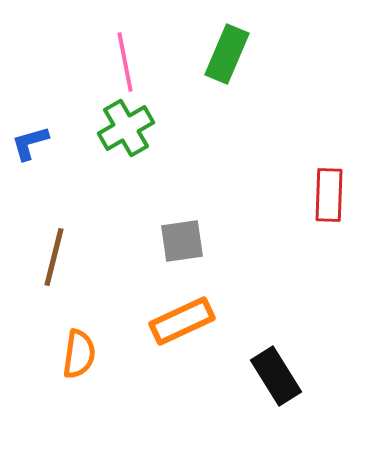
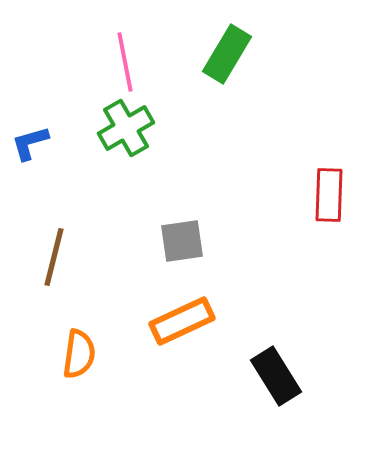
green rectangle: rotated 8 degrees clockwise
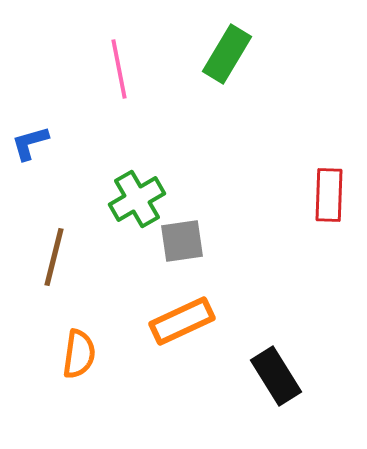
pink line: moved 6 px left, 7 px down
green cross: moved 11 px right, 71 px down
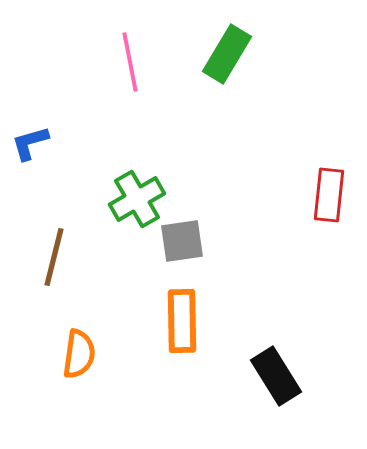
pink line: moved 11 px right, 7 px up
red rectangle: rotated 4 degrees clockwise
orange rectangle: rotated 66 degrees counterclockwise
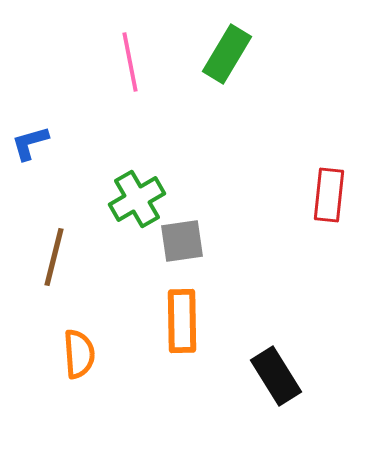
orange semicircle: rotated 12 degrees counterclockwise
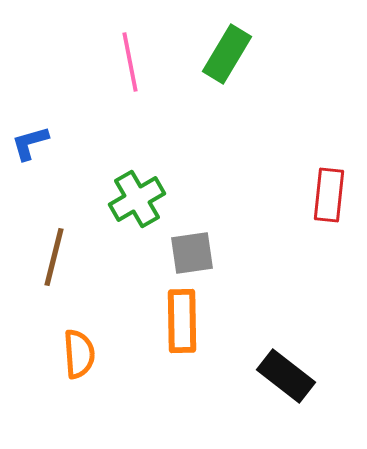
gray square: moved 10 px right, 12 px down
black rectangle: moved 10 px right; rotated 20 degrees counterclockwise
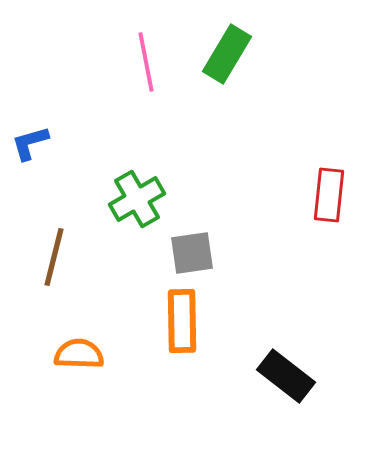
pink line: moved 16 px right
orange semicircle: rotated 84 degrees counterclockwise
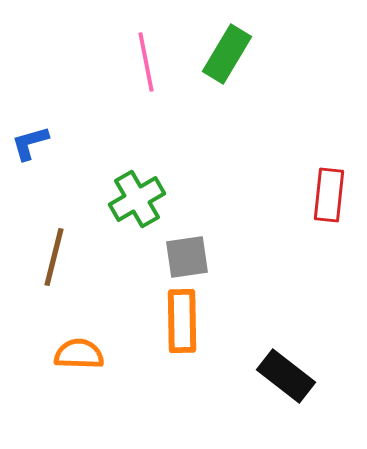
gray square: moved 5 px left, 4 px down
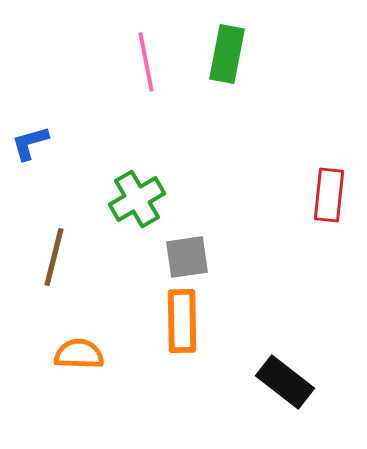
green rectangle: rotated 20 degrees counterclockwise
black rectangle: moved 1 px left, 6 px down
